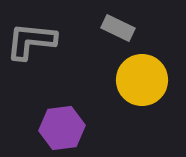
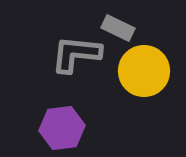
gray L-shape: moved 45 px right, 13 px down
yellow circle: moved 2 px right, 9 px up
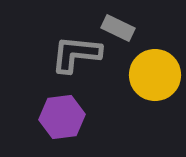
yellow circle: moved 11 px right, 4 px down
purple hexagon: moved 11 px up
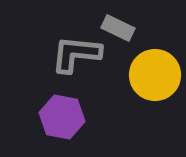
purple hexagon: rotated 18 degrees clockwise
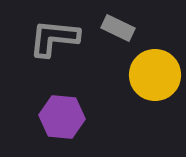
gray L-shape: moved 22 px left, 16 px up
purple hexagon: rotated 6 degrees counterclockwise
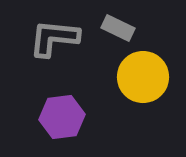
yellow circle: moved 12 px left, 2 px down
purple hexagon: rotated 12 degrees counterclockwise
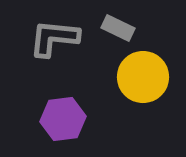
purple hexagon: moved 1 px right, 2 px down
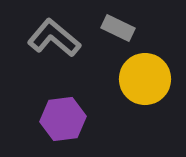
gray L-shape: rotated 34 degrees clockwise
yellow circle: moved 2 px right, 2 px down
